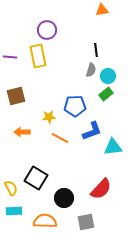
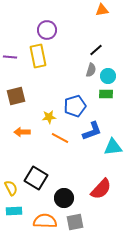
black line: rotated 56 degrees clockwise
green rectangle: rotated 40 degrees clockwise
blue pentagon: rotated 15 degrees counterclockwise
gray square: moved 11 px left
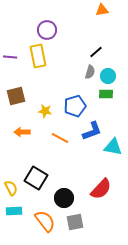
black line: moved 2 px down
gray semicircle: moved 1 px left, 2 px down
yellow star: moved 4 px left, 6 px up; rotated 16 degrees clockwise
cyan triangle: rotated 18 degrees clockwise
orange semicircle: rotated 50 degrees clockwise
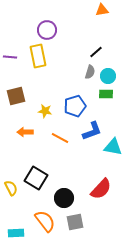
orange arrow: moved 3 px right
cyan rectangle: moved 2 px right, 22 px down
